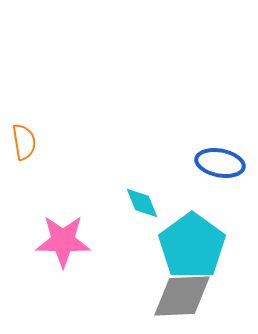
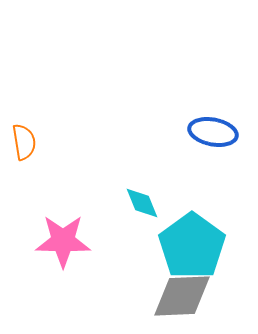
blue ellipse: moved 7 px left, 31 px up
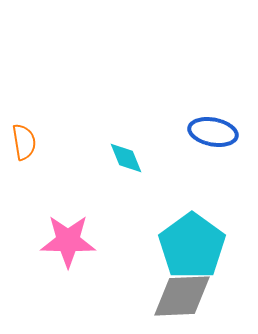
cyan diamond: moved 16 px left, 45 px up
pink star: moved 5 px right
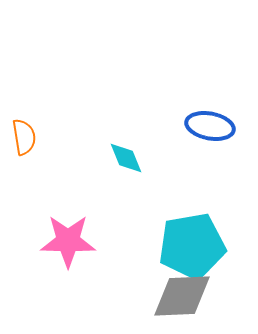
blue ellipse: moved 3 px left, 6 px up
orange semicircle: moved 5 px up
cyan pentagon: rotated 26 degrees clockwise
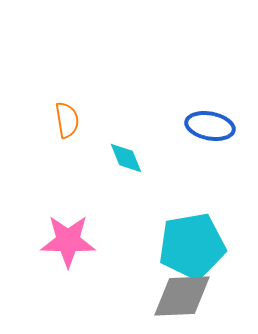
orange semicircle: moved 43 px right, 17 px up
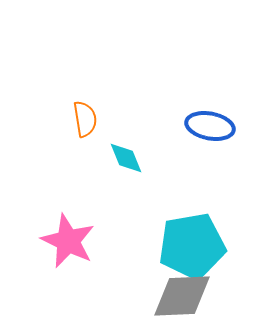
orange semicircle: moved 18 px right, 1 px up
pink star: rotated 24 degrees clockwise
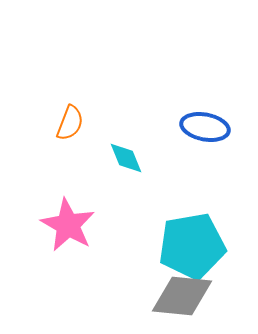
orange semicircle: moved 15 px left, 4 px down; rotated 30 degrees clockwise
blue ellipse: moved 5 px left, 1 px down
pink star: moved 16 px up; rotated 4 degrees clockwise
gray diamond: rotated 8 degrees clockwise
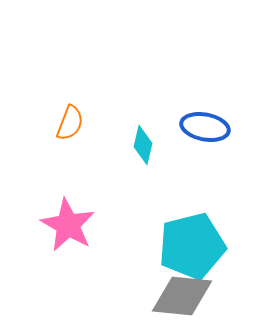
cyan diamond: moved 17 px right, 13 px up; rotated 36 degrees clockwise
cyan pentagon: rotated 4 degrees counterclockwise
